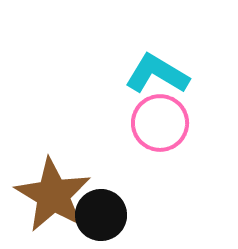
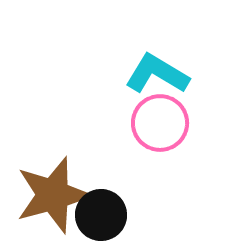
brown star: rotated 26 degrees clockwise
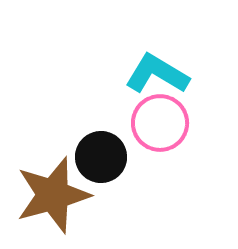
black circle: moved 58 px up
